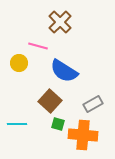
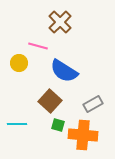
green square: moved 1 px down
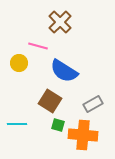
brown square: rotated 10 degrees counterclockwise
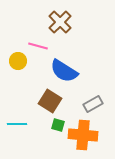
yellow circle: moved 1 px left, 2 px up
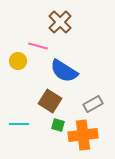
cyan line: moved 2 px right
orange cross: rotated 12 degrees counterclockwise
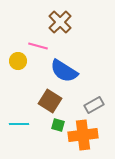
gray rectangle: moved 1 px right, 1 px down
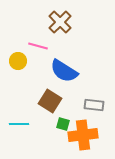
gray rectangle: rotated 36 degrees clockwise
green square: moved 5 px right, 1 px up
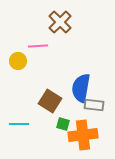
pink line: rotated 18 degrees counterclockwise
blue semicircle: moved 17 px right, 17 px down; rotated 68 degrees clockwise
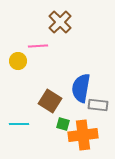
gray rectangle: moved 4 px right
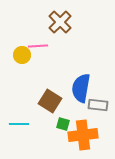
yellow circle: moved 4 px right, 6 px up
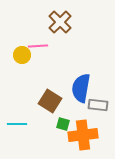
cyan line: moved 2 px left
